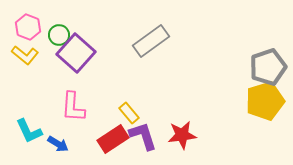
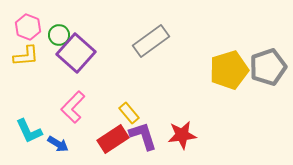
yellow L-shape: moved 1 px right, 1 px down; rotated 44 degrees counterclockwise
yellow pentagon: moved 36 px left, 31 px up
pink L-shape: rotated 40 degrees clockwise
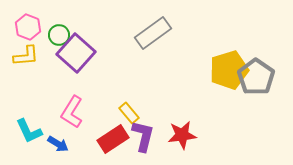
gray rectangle: moved 2 px right, 8 px up
gray pentagon: moved 12 px left, 10 px down; rotated 18 degrees counterclockwise
pink L-shape: moved 1 px left, 5 px down; rotated 12 degrees counterclockwise
purple L-shape: rotated 32 degrees clockwise
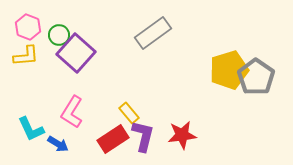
cyan L-shape: moved 2 px right, 2 px up
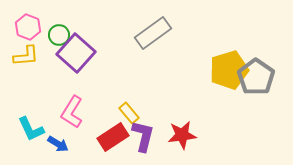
red rectangle: moved 2 px up
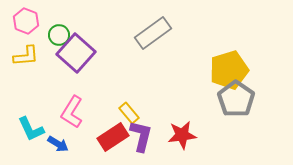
pink hexagon: moved 2 px left, 6 px up
gray pentagon: moved 20 px left, 22 px down
purple L-shape: moved 2 px left
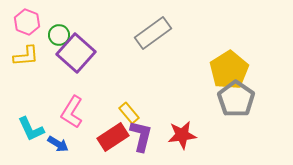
pink hexagon: moved 1 px right, 1 px down
yellow pentagon: rotated 15 degrees counterclockwise
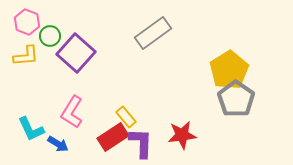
green circle: moved 9 px left, 1 px down
yellow rectangle: moved 3 px left, 4 px down
purple L-shape: moved 7 px down; rotated 12 degrees counterclockwise
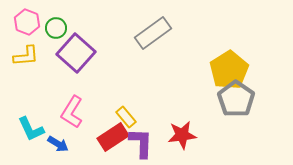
green circle: moved 6 px right, 8 px up
